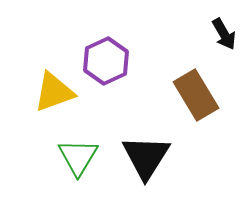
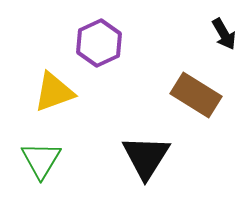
purple hexagon: moved 7 px left, 18 px up
brown rectangle: rotated 27 degrees counterclockwise
green triangle: moved 37 px left, 3 px down
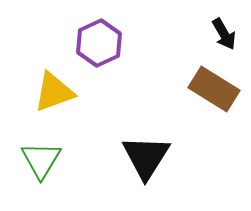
brown rectangle: moved 18 px right, 6 px up
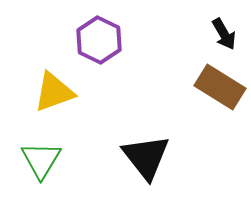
purple hexagon: moved 3 px up; rotated 9 degrees counterclockwise
brown rectangle: moved 6 px right, 2 px up
black triangle: rotated 10 degrees counterclockwise
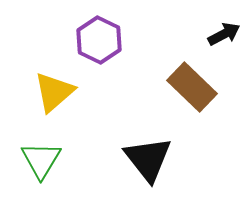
black arrow: rotated 88 degrees counterclockwise
brown rectangle: moved 28 px left; rotated 12 degrees clockwise
yellow triangle: rotated 21 degrees counterclockwise
black triangle: moved 2 px right, 2 px down
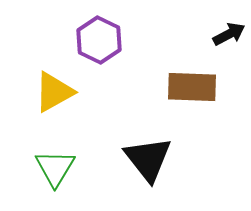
black arrow: moved 5 px right
brown rectangle: rotated 42 degrees counterclockwise
yellow triangle: rotated 12 degrees clockwise
green triangle: moved 14 px right, 8 px down
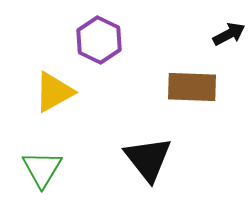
green triangle: moved 13 px left, 1 px down
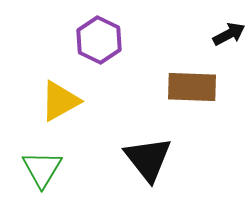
yellow triangle: moved 6 px right, 9 px down
